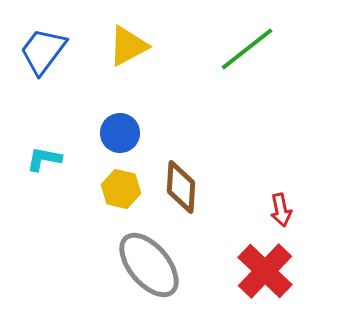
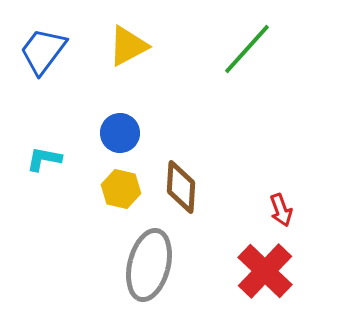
green line: rotated 10 degrees counterclockwise
red arrow: rotated 8 degrees counterclockwise
gray ellipse: rotated 54 degrees clockwise
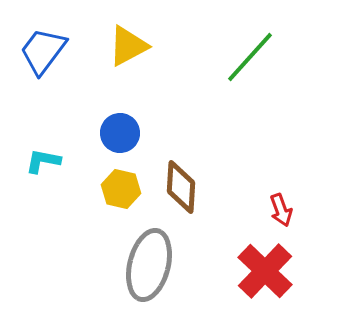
green line: moved 3 px right, 8 px down
cyan L-shape: moved 1 px left, 2 px down
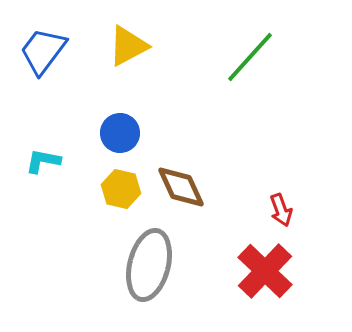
brown diamond: rotated 28 degrees counterclockwise
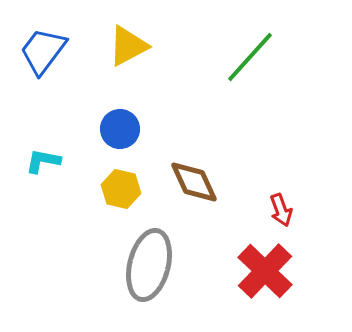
blue circle: moved 4 px up
brown diamond: moved 13 px right, 5 px up
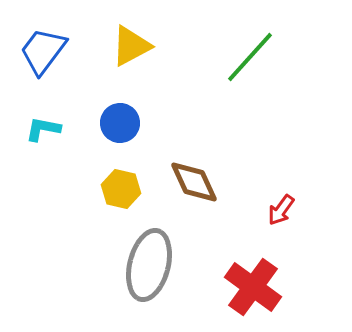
yellow triangle: moved 3 px right
blue circle: moved 6 px up
cyan L-shape: moved 32 px up
red arrow: rotated 56 degrees clockwise
red cross: moved 12 px left, 16 px down; rotated 8 degrees counterclockwise
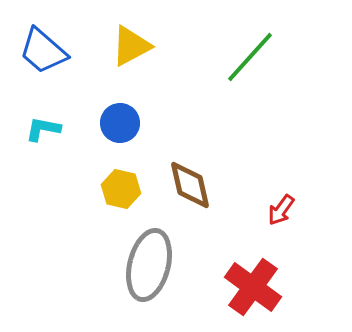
blue trapezoid: rotated 86 degrees counterclockwise
brown diamond: moved 4 px left, 3 px down; rotated 12 degrees clockwise
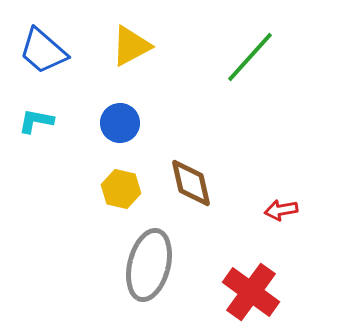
cyan L-shape: moved 7 px left, 8 px up
brown diamond: moved 1 px right, 2 px up
red arrow: rotated 44 degrees clockwise
red cross: moved 2 px left, 5 px down
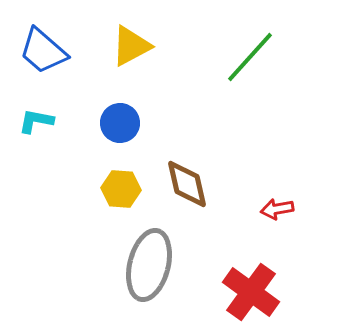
brown diamond: moved 4 px left, 1 px down
yellow hexagon: rotated 9 degrees counterclockwise
red arrow: moved 4 px left, 1 px up
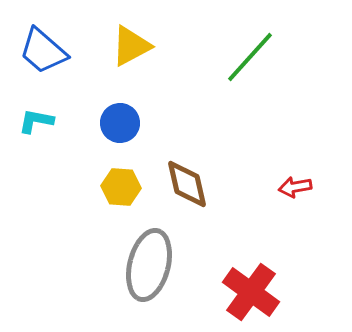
yellow hexagon: moved 2 px up
red arrow: moved 18 px right, 22 px up
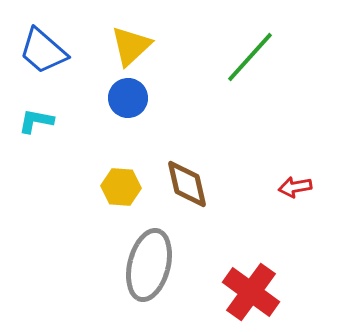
yellow triangle: rotated 15 degrees counterclockwise
blue circle: moved 8 px right, 25 px up
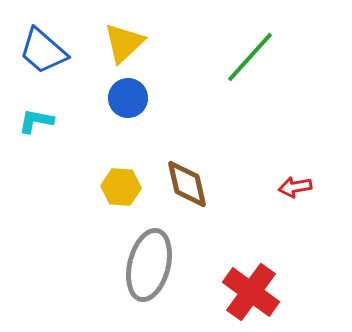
yellow triangle: moved 7 px left, 3 px up
